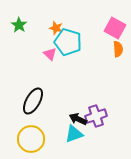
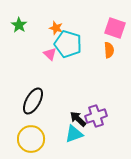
pink square: rotated 10 degrees counterclockwise
cyan pentagon: moved 2 px down
orange semicircle: moved 9 px left, 1 px down
black arrow: rotated 18 degrees clockwise
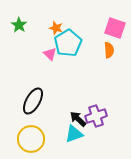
cyan pentagon: moved 1 px up; rotated 24 degrees clockwise
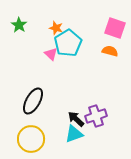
orange semicircle: moved 1 px right, 1 px down; rotated 70 degrees counterclockwise
pink triangle: moved 1 px right
black arrow: moved 2 px left
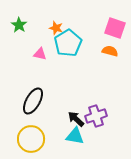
pink triangle: moved 11 px left; rotated 32 degrees counterclockwise
cyan triangle: moved 1 px right, 2 px down; rotated 30 degrees clockwise
